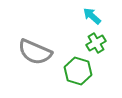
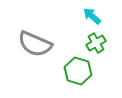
gray semicircle: moved 8 px up
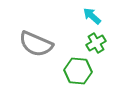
gray semicircle: moved 1 px right
green hexagon: rotated 12 degrees counterclockwise
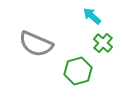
green cross: moved 7 px right; rotated 18 degrees counterclockwise
green hexagon: rotated 20 degrees counterclockwise
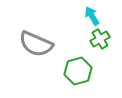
cyan arrow: rotated 18 degrees clockwise
green cross: moved 3 px left, 4 px up; rotated 18 degrees clockwise
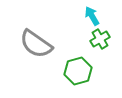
gray semicircle: rotated 12 degrees clockwise
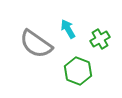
cyan arrow: moved 24 px left, 13 px down
green hexagon: rotated 24 degrees counterclockwise
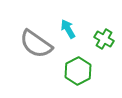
green cross: moved 4 px right; rotated 30 degrees counterclockwise
green hexagon: rotated 12 degrees clockwise
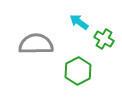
cyan arrow: moved 11 px right, 7 px up; rotated 24 degrees counterclockwise
gray semicircle: rotated 144 degrees clockwise
